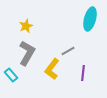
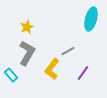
cyan ellipse: moved 1 px right
yellow star: moved 1 px right, 1 px down
purple line: rotated 28 degrees clockwise
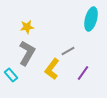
yellow star: rotated 16 degrees clockwise
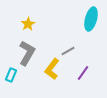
yellow star: moved 1 px right, 3 px up; rotated 24 degrees counterclockwise
cyan rectangle: rotated 64 degrees clockwise
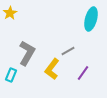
yellow star: moved 18 px left, 11 px up
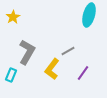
yellow star: moved 3 px right, 4 px down
cyan ellipse: moved 2 px left, 4 px up
gray L-shape: moved 1 px up
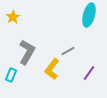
purple line: moved 6 px right
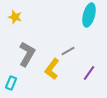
yellow star: moved 2 px right; rotated 24 degrees counterclockwise
gray L-shape: moved 2 px down
cyan rectangle: moved 8 px down
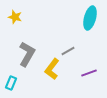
cyan ellipse: moved 1 px right, 3 px down
purple line: rotated 35 degrees clockwise
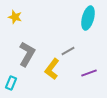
cyan ellipse: moved 2 px left
